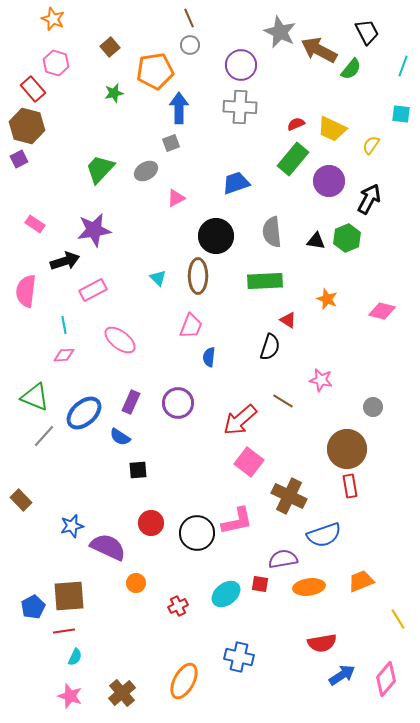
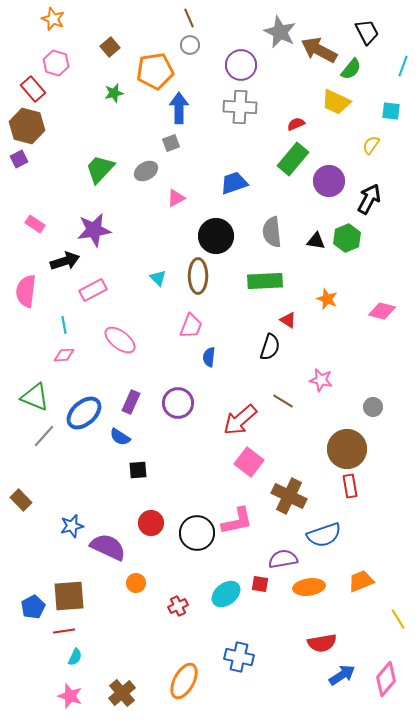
cyan square at (401, 114): moved 10 px left, 3 px up
yellow trapezoid at (332, 129): moved 4 px right, 27 px up
blue trapezoid at (236, 183): moved 2 px left
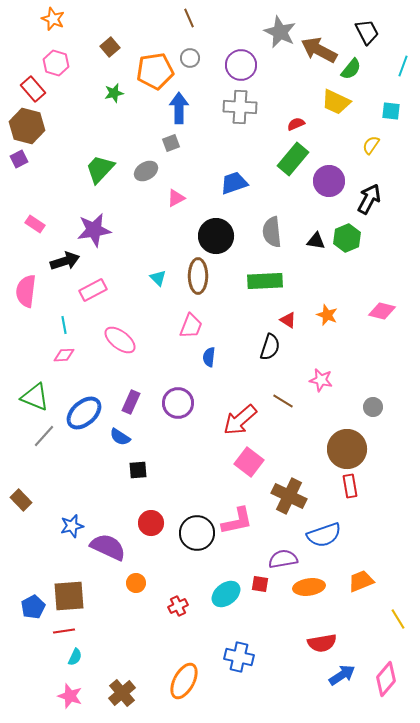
gray circle at (190, 45): moved 13 px down
orange star at (327, 299): moved 16 px down
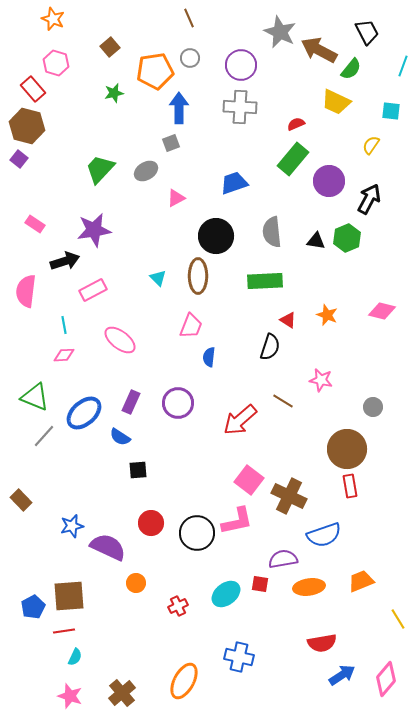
purple square at (19, 159): rotated 24 degrees counterclockwise
pink square at (249, 462): moved 18 px down
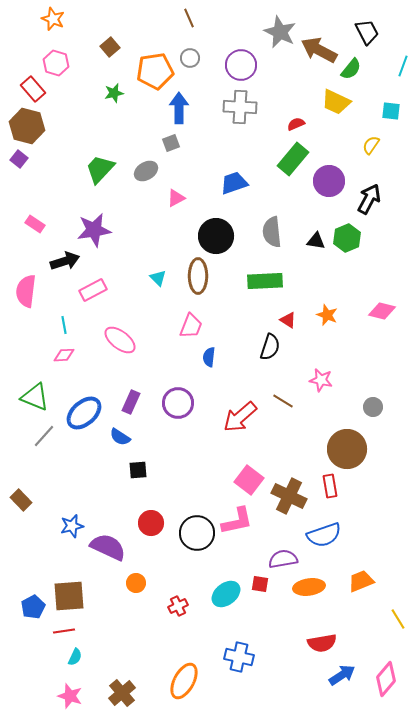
red arrow at (240, 420): moved 3 px up
red rectangle at (350, 486): moved 20 px left
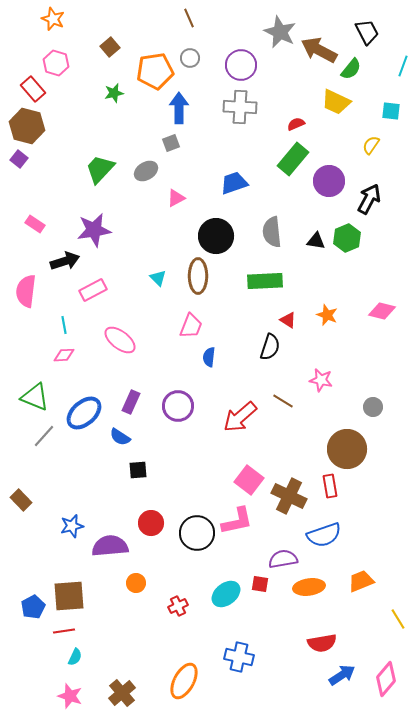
purple circle at (178, 403): moved 3 px down
purple semicircle at (108, 547): moved 2 px right, 1 px up; rotated 30 degrees counterclockwise
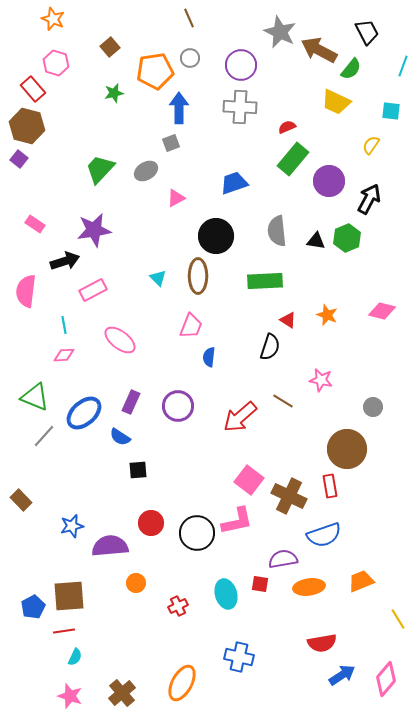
red semicircle at (296, 124): moved 9 px left, 3 px down
gray semicircle at (272, 232): moved 5 px right, 1 px up
cyan ellipse at (226, 594): rotated 68 degrees counterclockwise
orange ellipse at (184, 681): moved 2 px left, 2 px down
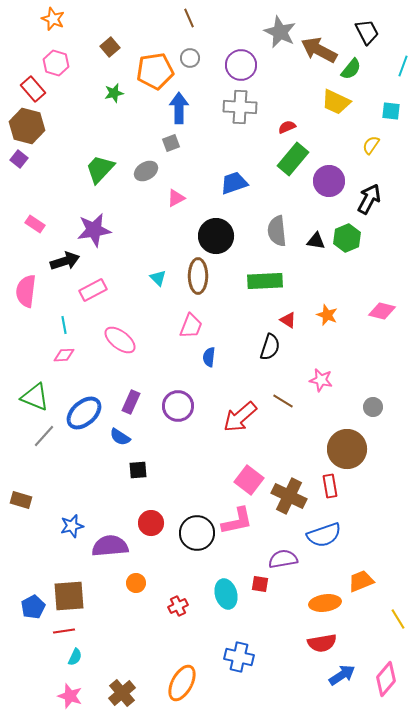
brown rectangle at (21, 500): rotated 30 degrees counterclockwise
orange ellipse at (309, 587): moved 16 px right, 16 px down
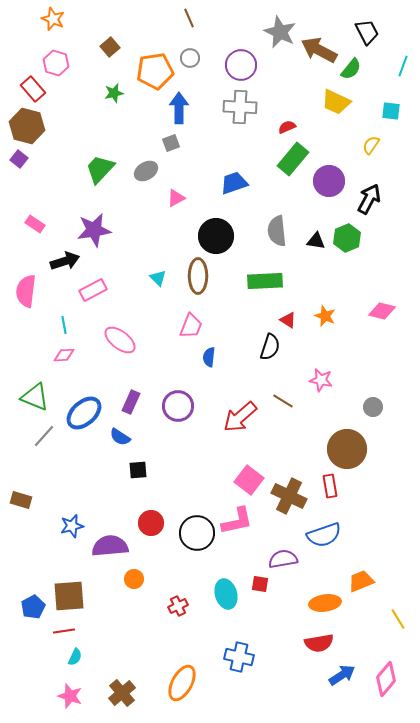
orange star at (327, 315): moved 2 px left, 1 px down
orange circle at (136, 583): moved 2 px left, 4 px up
red semicircle at (322, 643): moved 3 px left
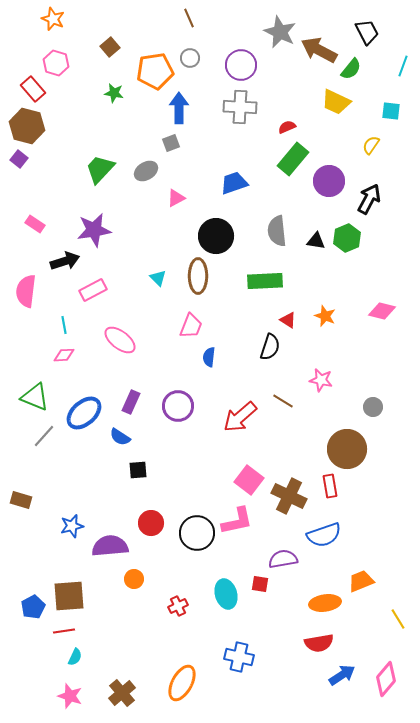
green star at (114, 93): rotated 24 degrees clockwise
